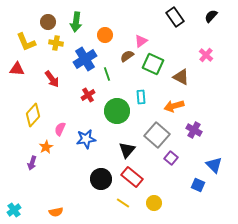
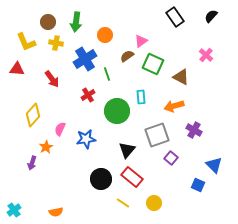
gray square: rotated 30 degrees clockwise
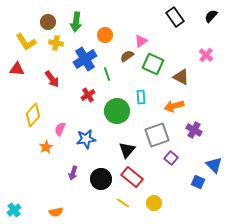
yellow L-shape: rotated 10 degrees counterclockwise
purple arrow: moved 41 px right, 10 px down
blue square: moved 3 px up
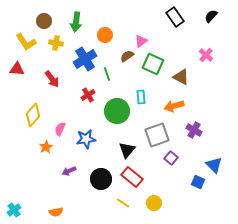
brown circle: moved 4 px left, 1 px up
purple arrow: moved 4 px left, 2 px up; rotated 48 degrees clockwise
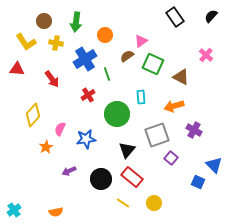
green circle: moved 3 px down
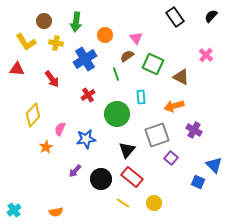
pink triangle: moved 5 px left, 3 px up; rotated 32 degrees counterclockwise
green line: moved 9 px right
purple arrow: moved 6 px right; rotated 24 degrees counterclockwise
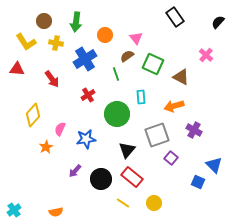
black semicircle: moved 7 px right, 6 px down
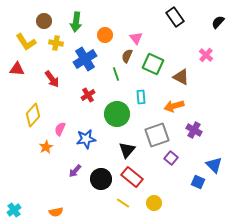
brown semicircle: rotated 32 degrees counterclockwise
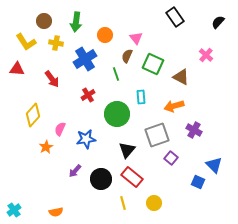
yellow line: rotated 40 degrees clockwise
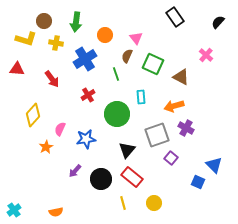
yellow L-shape: moved 3 px up; rotated 40 degrees counterclockwise
purple cross: moved 8 px left, 2 px up
